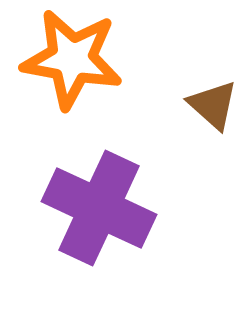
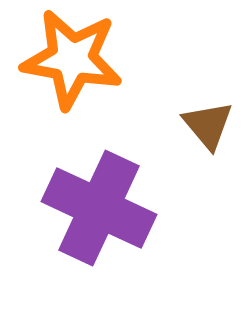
brown triangle: moved 5 px left, 20 px down; rotated 8 degrees clockwise
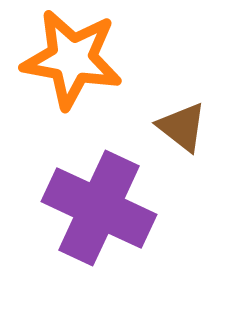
brown triangle: moved 26 px left, 2 px down; rotated 12 degrees counterclockwise
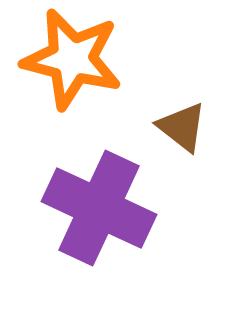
orange star: rotated 4 degrees clockwise
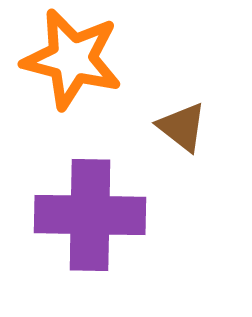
purple cross: moved 9 px left, 7 px down; rotated 24 degrees counterclockwise
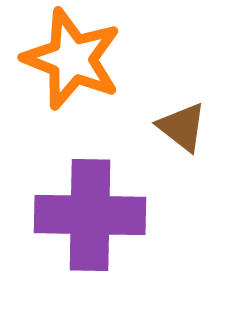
orange star: rotated 8 degrees clockwise
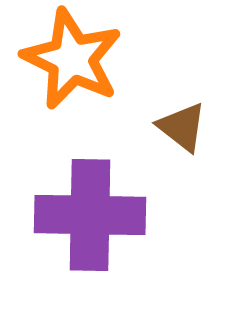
orange star: rotated 4 degrees clockwise
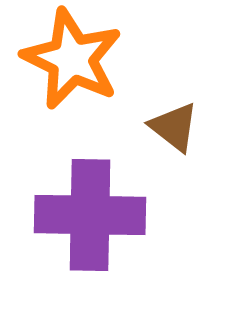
brown triangle: moved 8 px left
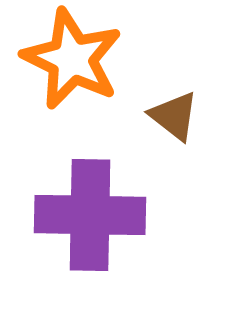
brown triangle: moved 11 px up
